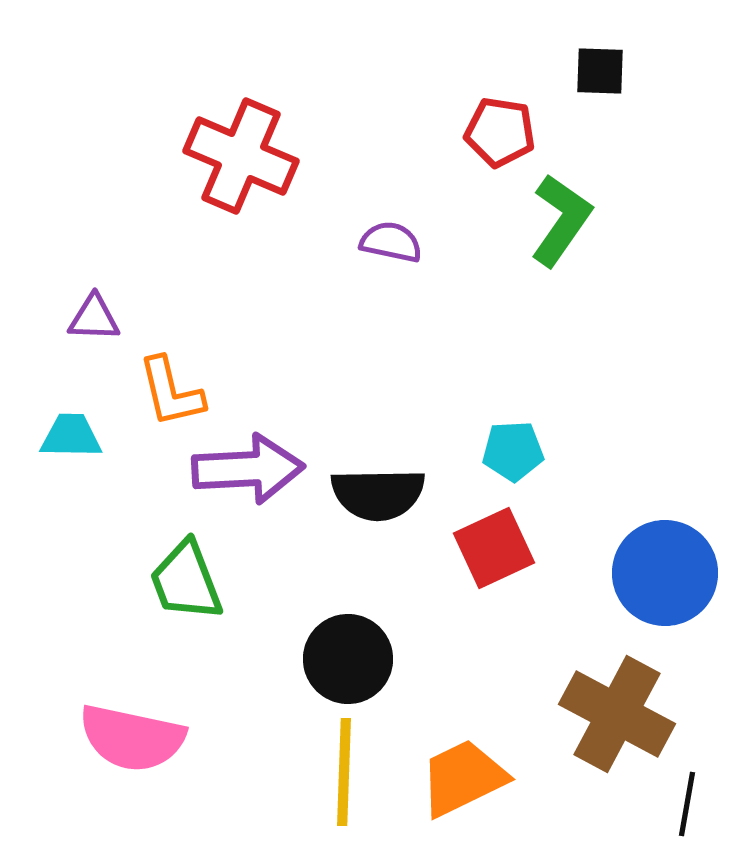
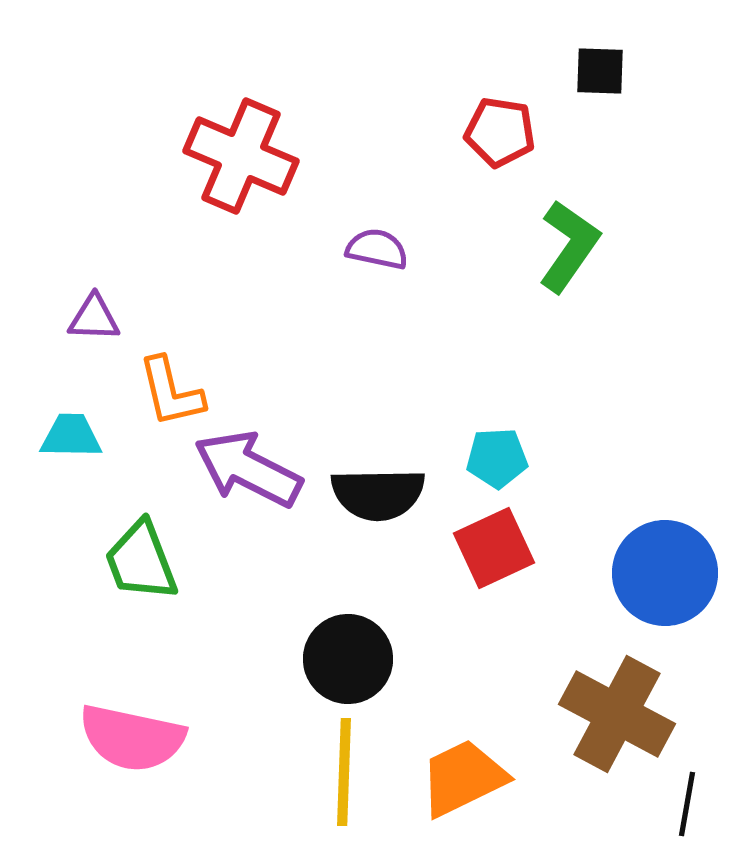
green L-shape: moved 8 px right, 26 px down
purple semicircle: moved 14 px left, 7 px down
cyan pentagon: moved 16 px left, 7 px down
purple arrow: rotated 150 degrees counterclockwise
green trapezoid: moved 45 px left, 20 px up
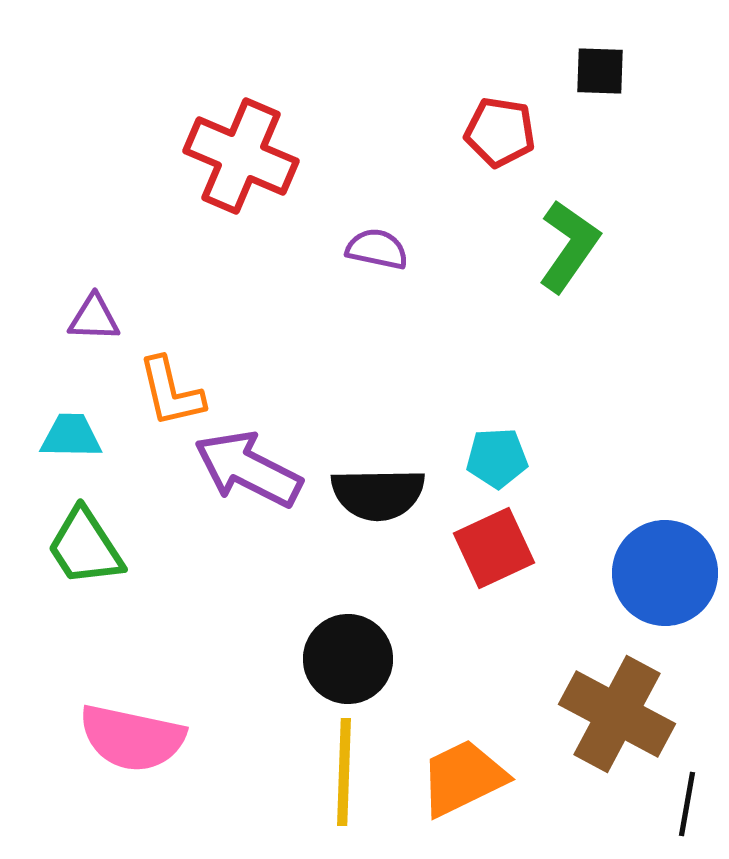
green trapezoid: moved 56 px left, 14 px up; rotated 12 degrees counterclockwise
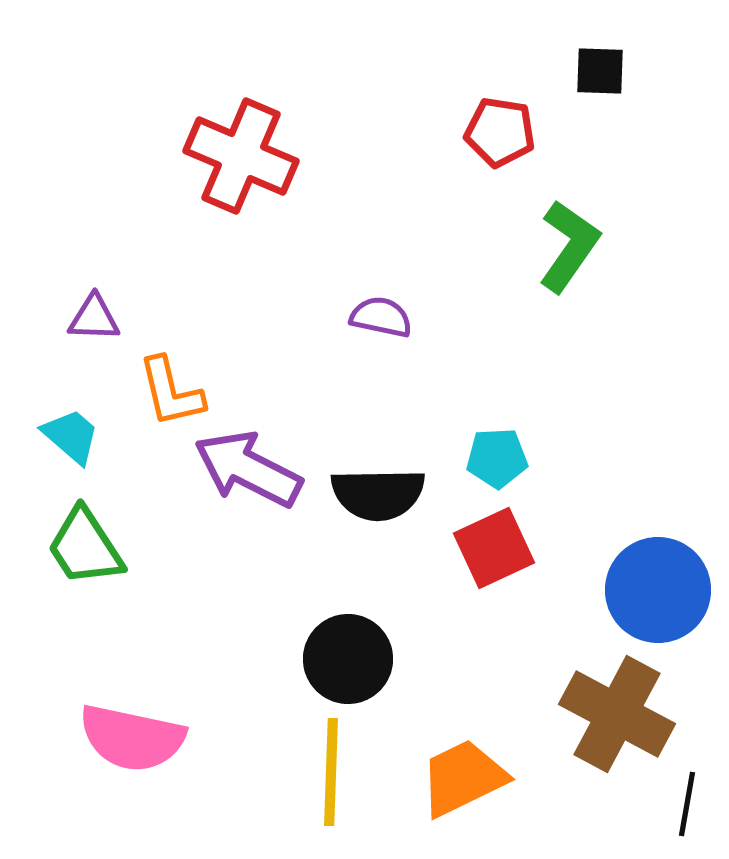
purple semicircle: moved 4 px right, 68 px down
cyan trapezoid: rotated 40 degrees clockwise
blue circle: moved 7 px left, 17 px down
yellow line: moved 13 px left
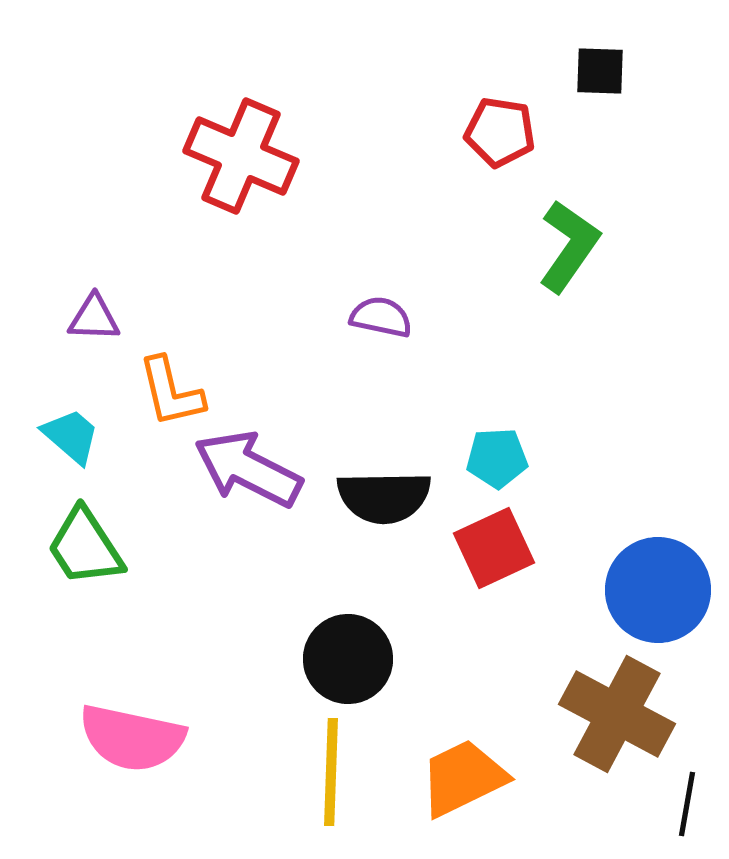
black semicircle: moved 6 px right, 3 px down
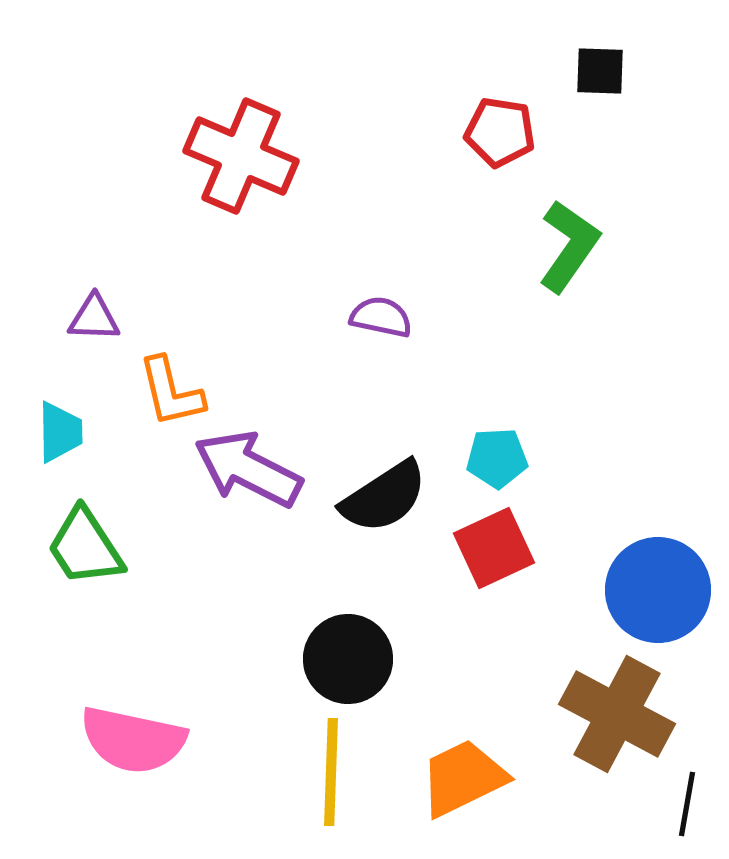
cyan trapezoid: moved 11 px left, 4 px up; rotated 48 degrees clockwise
black semicircle: rotated 32 degrees counterclockwise
pink semicircle: moved 1 px right, 2 px down
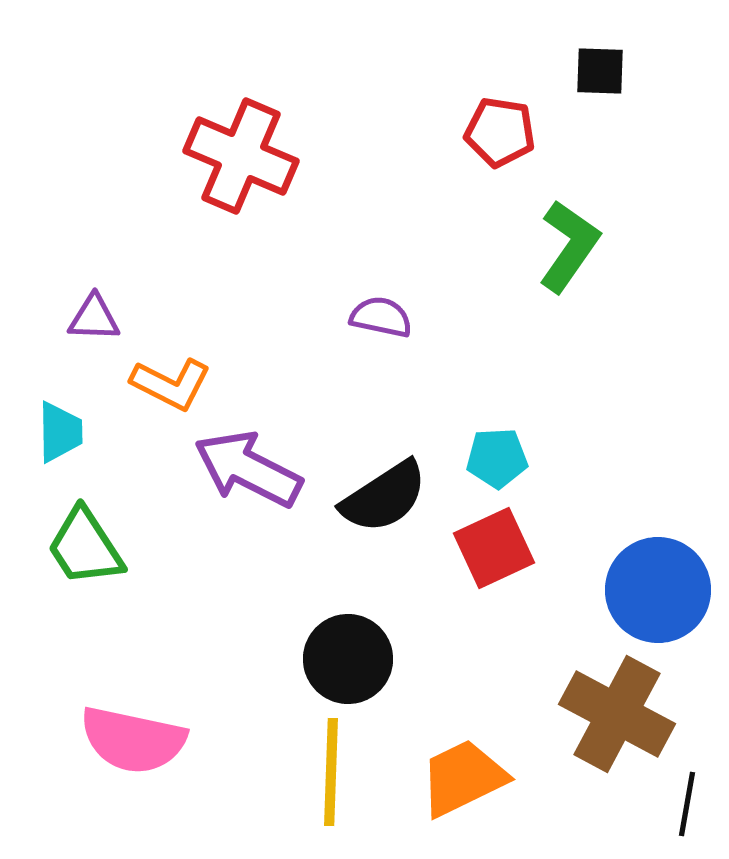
orange L-shape: moved 8 px up; rotated 50 degrees counterclockwise
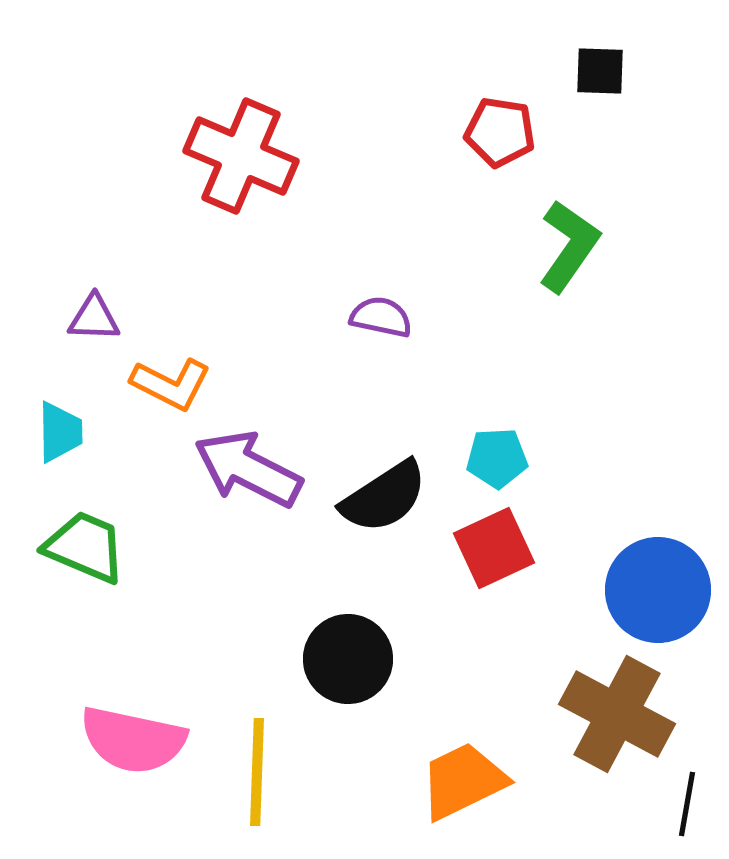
green trapezoid: rotated 146 degrees clockwise
yellow line: moved 74 px left
orange trapezoid: moved 3 px down
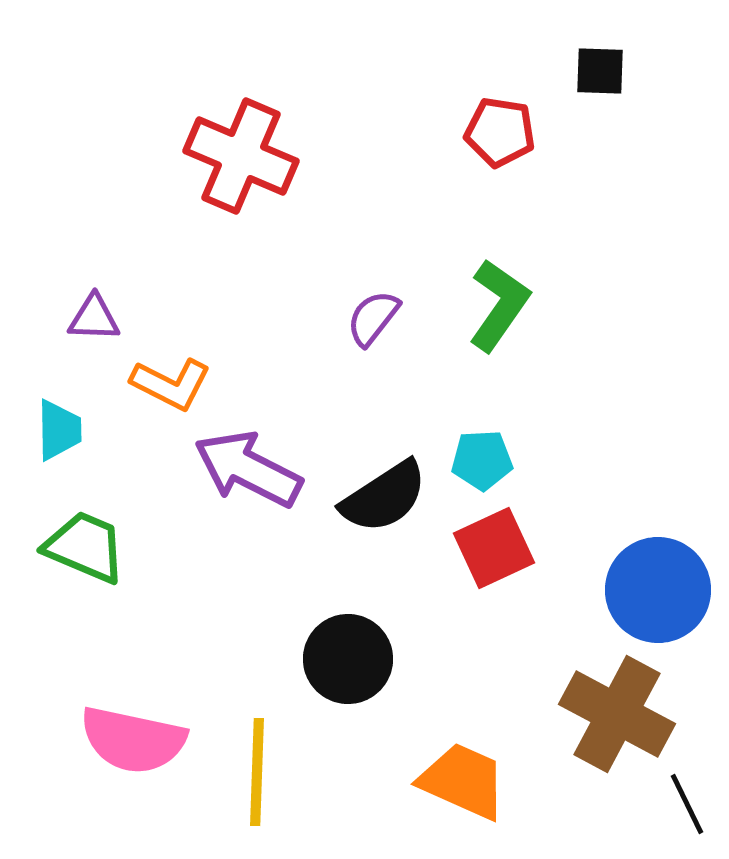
green L-shape: moved 70 px left, 59 px down
purple semicircle: moved 8 px left, 1 px down; rotated 64 degrees counterclockwise
cyan trapezoid: moved 1 px left, 2 px up
cyan pentagon: moved 15 px left, 2 px down
orange trapezoid: rotated 50 degrees clockwise
black line: rotated 36 degrees counterclockwise
